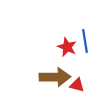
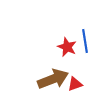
brown arrow: moved 2 px left, 2 px down; rotated 20 degrees counterclockwise
red triangle: moved 2 px left, 1 px up; rotated 35 degrees counterclockwise
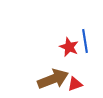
red star: moved 2 px right
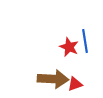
brown arrow: rotated 24 degrees clockwise
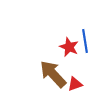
brown arrow: moved 5 px up; rotated 136 degrees counterclockwise
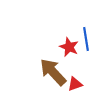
blue line: moved 1 px right, 2 px up
brown arrow: moved 2 px up
